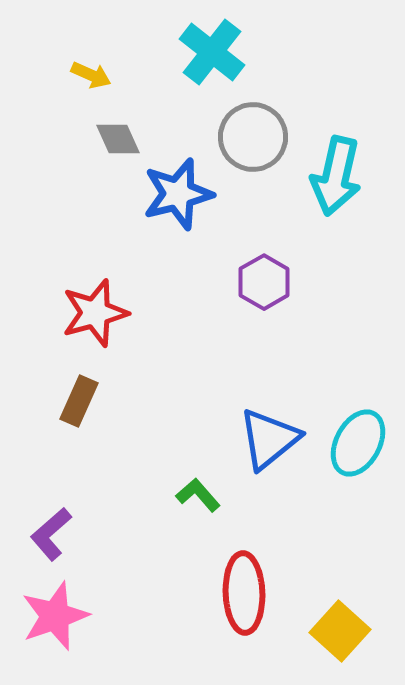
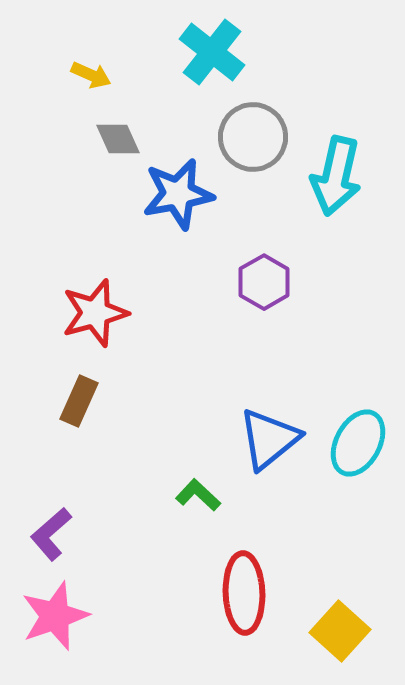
blue star: rotated 4 degrees clockwise
green L-shape: rotated 6 degrees counterclockwise
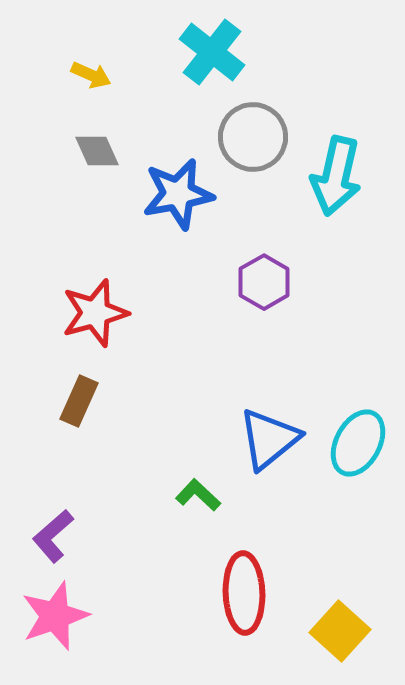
gray diamond: moved 21 px left, 12 px down
purple L-shape: moved 2 px right, 2 px down
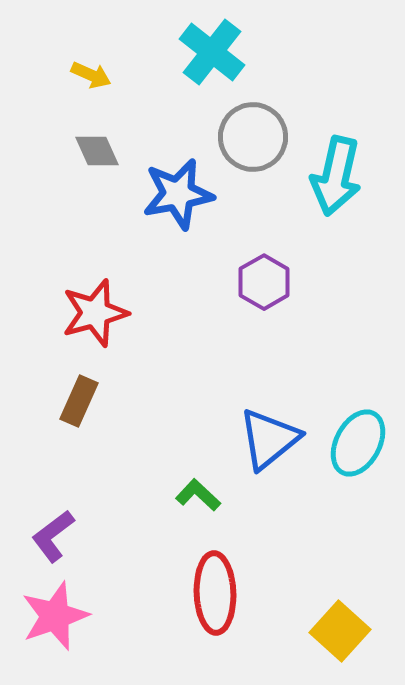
purple L-shape: rotated 4 degrees clockwise
red ellipse: moved 29 px left
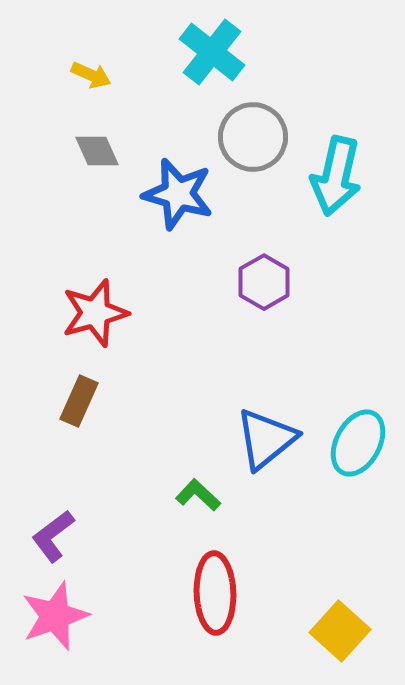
blue star: rotated 26 degrees clockwise
blue triangle: moved 3 px left
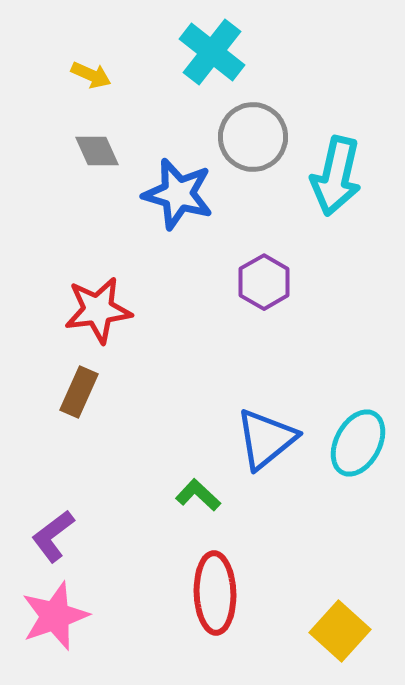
red star: moved 3 px right, 3 px up; rotated 8 degrees clockwise
brown rectangle: moved 9 px up
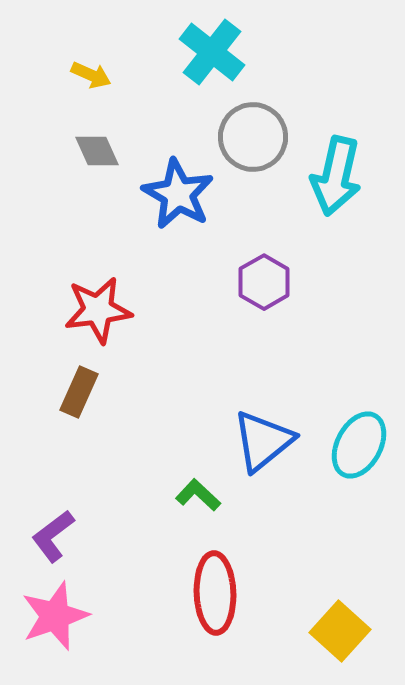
blue star: rotated 14 degrees clockwise
blue triangle: moved 3 px left, 2 px down
cyan ellipse: moved 1 px right, 2 px down
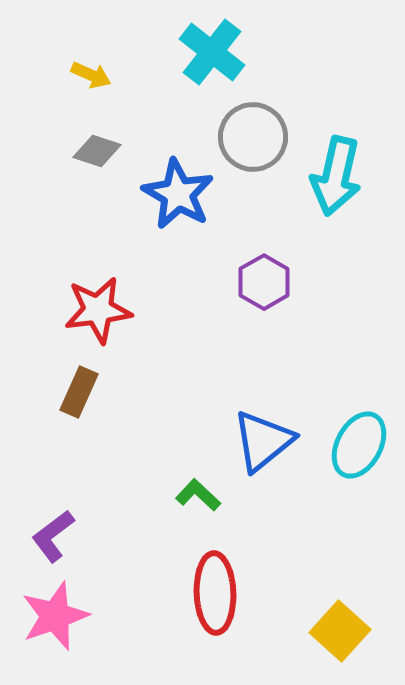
gray diamond: rotated 48 degrees counterclockwise
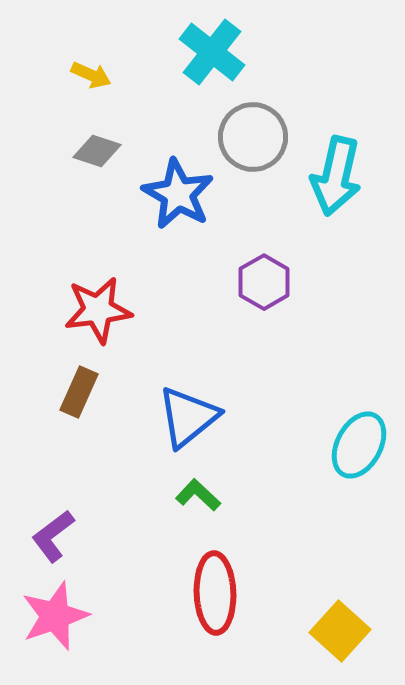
blue triangle: moved 75 px left, 24 px up
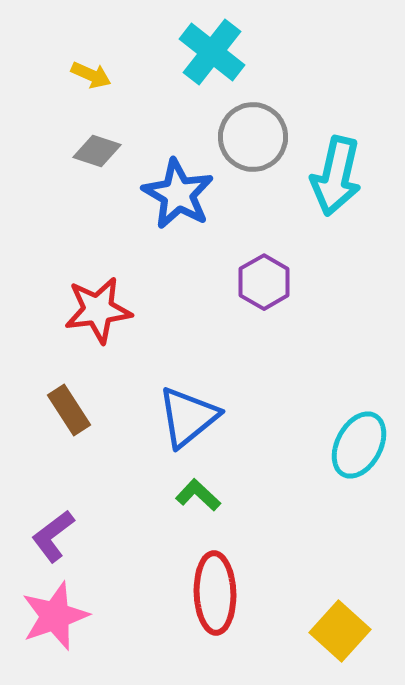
brown rectangle: moved 10 px left, 18 px down; rotated 57 degrees counterclockwise
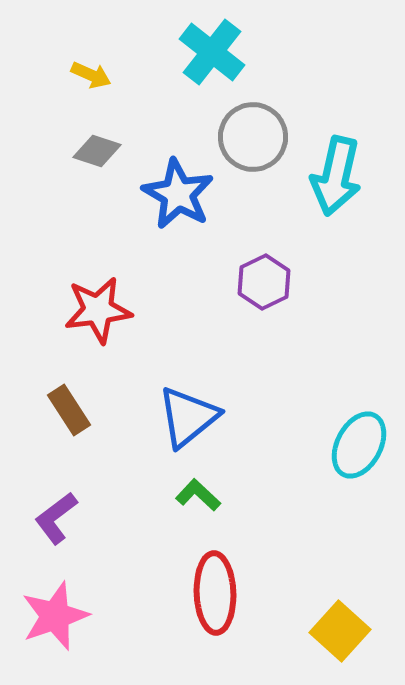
purple hexagon: rotated 4 degrees clockwise
purple L-shape: moved 3 px right, 18 px up
